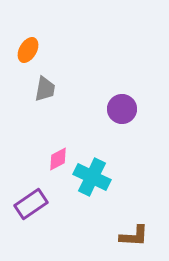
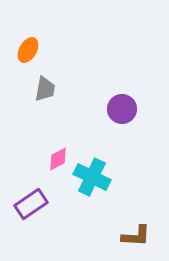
brown L-shape: moved 2 px right
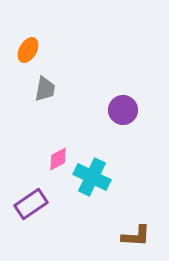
purple circle: moved 1 px right, 1 px down
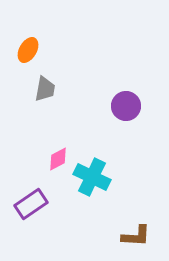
purple circle: moved 3 px right, 4 px up
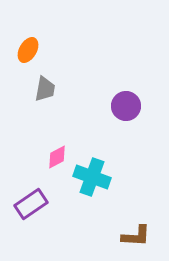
pink diamond: moved 1 px left, 2 px up
cyan cross: rotated 6 degrees counterclockwise
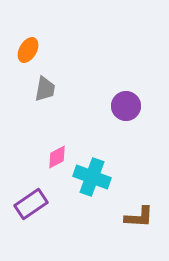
brown L-shape: moved 3 px right, 19 px up
